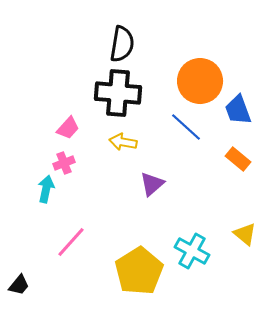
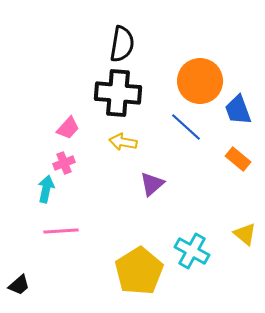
pink line: moved 10 px left, 11 px up; rotated 44 degrees clockwise
black trapezoid: rotated 10 degrees clockwise
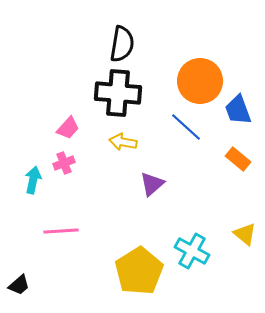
cyan arrow: moved 13 px left, 9 px up
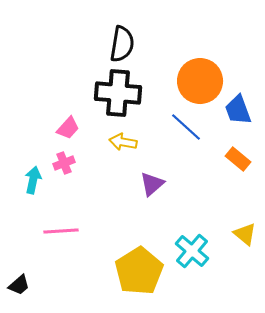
cyan cross: rotated 12 degrees clockwise
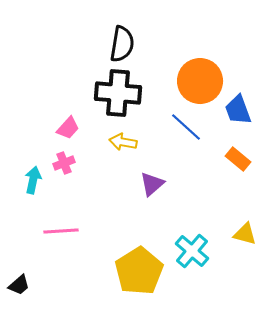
yellow triangle: rotated 25 degrees counterclockwise
